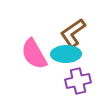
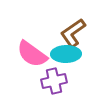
pink semicircle: moved 2 px left; rotated 24 degrees counterclockwise
purple cross: moved 24 px left
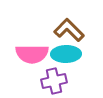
brown L-shape: moved 4 px left, 3 px up; rotated 80 degrees clockwise
pink semicircle: rotated 36 degrees counterclockwise
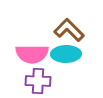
purple cross: moved 16 px left; rotated 15 degrees clockwise
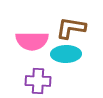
brown L-shape: moved 2 px right, 2 px up; rotated 36 degrees counterclockwise
pink semicircle: moved 13 px up
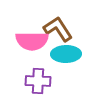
brown L-shape: moved 13 px left, 1 px down; rotated 48 degrees clockwise
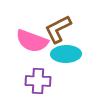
brown L-shape: rotated 84 degrees counterclockwise
pink semicircle: rotated 20 degrees clockwise
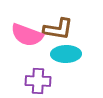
brown L-shape: rotated 144 degrees counterclockwise
pink semicircle: moved 5 px left, 6 px up
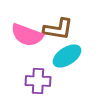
cyan ellipse: moved 1 px right, 2 px down; rotated 32 degrees counterclockwise
